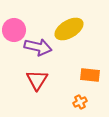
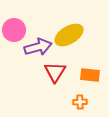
yellow ellipse: moved 6 px down
purple arrow: rotated 28 degrees counterclockwise
red triangle: moved 18 px right, 8 px up
orange cross: rotated 24 degrees clockwise
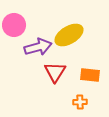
pink circle: moved 5 px up
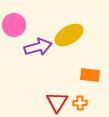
red triangle: moved 2 px right, 30 px down
orange cross: moved 1 px down
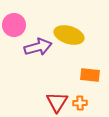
yellow ellipse: rotated 48 degrees clockwise
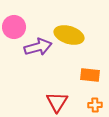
pink circle: moved 2 px down
orange cross: moved 15 px right, 2 px down
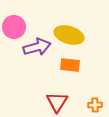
purple arrow: moved 1 px left
orange rectangle: moved 20 px left, 10 px up
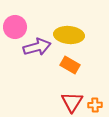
pink circle: moved 1 px right
yellow ellipse: rotated 12 degrees counterclockwise
orange rectangle: rotated 24 degrees clockwise
red triangle: moved 15 px right
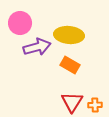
pink circle: moved 5 px right, 4 px up
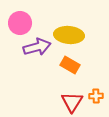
orange cross: moved 1 px right, 9 px up
